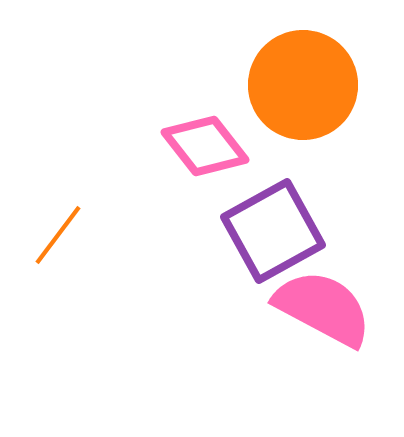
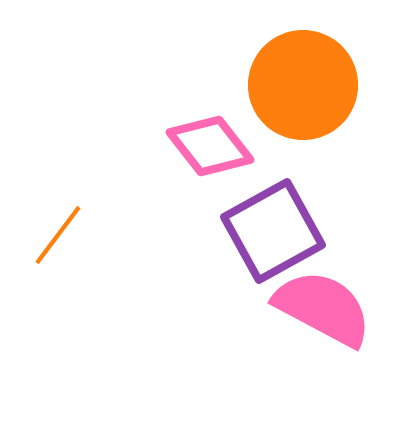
pink diamond: moved 5 px right
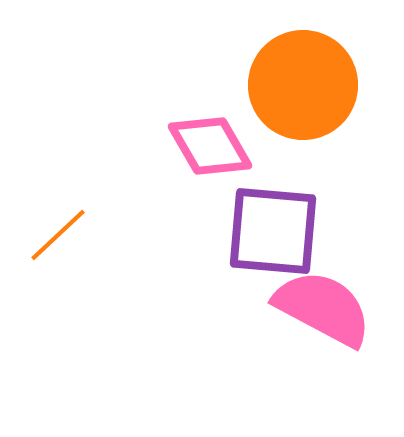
pink diamond: rotated 8 degrees clockwise
purple square: rotated 34 degrees clockwise
orange line: rotated 10 degrees clockwise
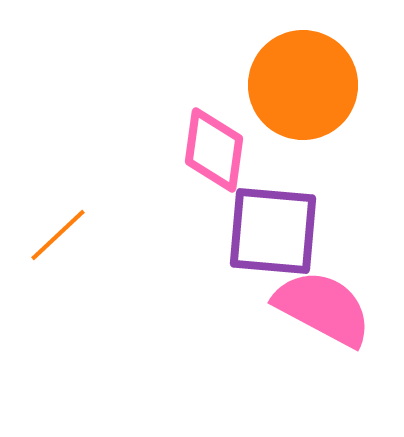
pink diamond: moved 4 px right, 4 px down; rotated 38 degrees clockwise
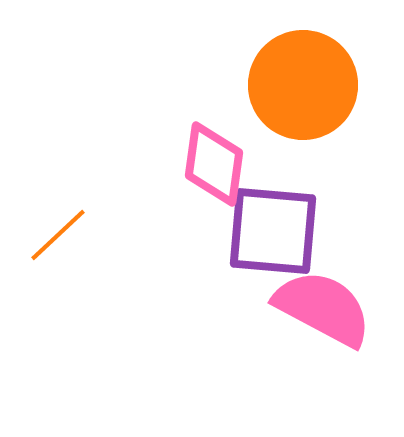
pink diamond: moved 14 px down
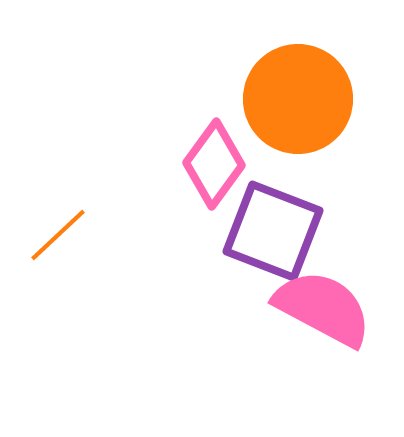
orange circle: moved 5 px left, 14 px down
pink diamond: rotated 28 degrees clockwise
purple square: rotated 16 degrees clockwise
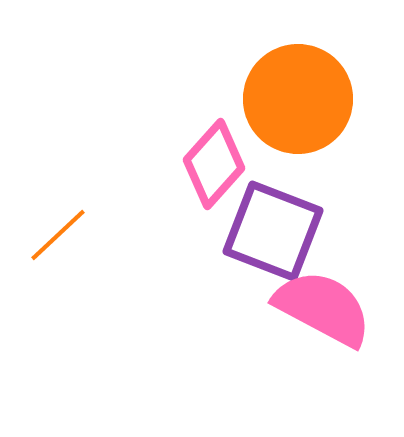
pink diamond: rotated 6 degrees clockwise
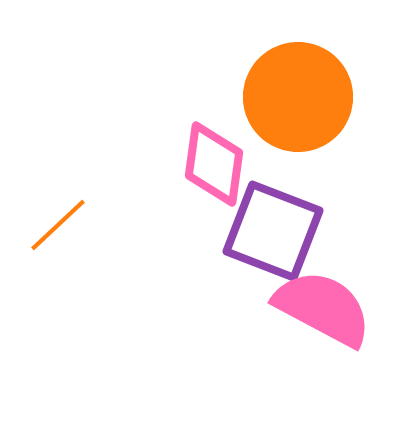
orange circle: moved 2 px up
pink diamond: rotated 34 degrees counterclockwise
orange line: moved 10 px up
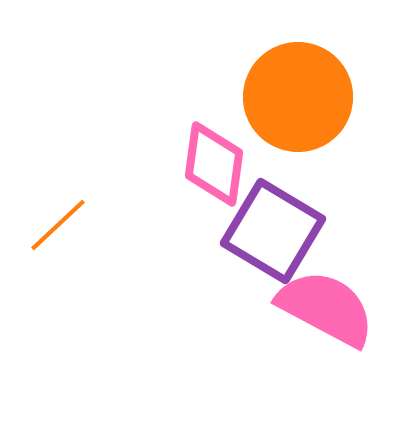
purple square: rotated 10 degrees clockwise
pink semicircle: moved 3 px right
